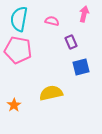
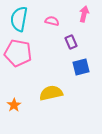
pink pentagon: moved 3 px down
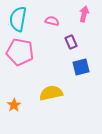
cyan semicircle: moved 1 px left
pink pentagon: moved 2 px right, 1 px up
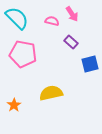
pink arrow: moved 12 px left; rotated 133 degrees clockwise
cyan semicircle: moved 1 px left, 1 px up; rotated 125 degrees clockwise
purple rectangle: rotated 24 degrees counterclockwise
pink pentagon: moved 3 px right, 2 px down
blue square: moved 9 px right, 3 px up
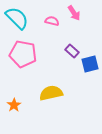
pink arrow: moved 2 px right, 1 px up
purple rectangle: moved 1 px right, 9 px down
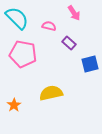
pink semicircle: moved 3 px left, 5 px down
purple rectangle: moved 3 px left, 8 px up
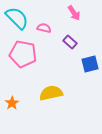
pink semicircle: moved 5 px left, 2 px down
purple rectangle: moved 1 px right, 1 px up
orange star: moved 2 px left, 2 px up
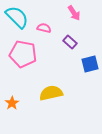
cyan semicircle: moved 1 px up
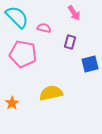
purple rectangle: rotated 64 degrees clockwise
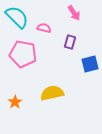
yellow semicircle: moved 1 px right
orange star: moved 3 px right, 1 px up
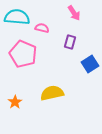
cyan semicircle: rotated 40 degrees counterclockwise
pink semicircle: moved 2 px left
pink pentagon: rotated 12 degrees clockwise
blue square: rotated 18 degrees counterclockwise
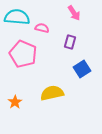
blue square: moved 8 px left, 5 px down
